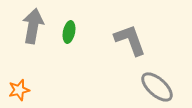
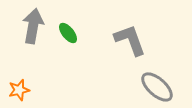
green ellipse: moved 1 px left, 1 px down; rotated 50 degrees counterclockwise
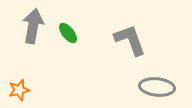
gray ellipse: rotated 36 degrees counterclockwise
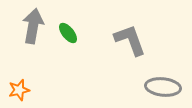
gray ellipse: moved 6 px right
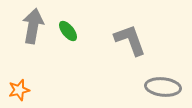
green ellipse: moved 2 px up
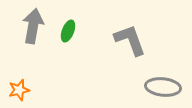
green ellipse: rotated 60 degrees clockwise
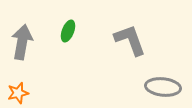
gray arrow: moved 11 px left, 16 px down
orange star: moved 1 px left, 3 px down
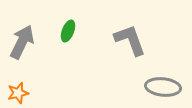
gray arrow: rotated 16 degrees clockwise
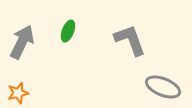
gray ellipse: rotated 16 degrees clockwise
